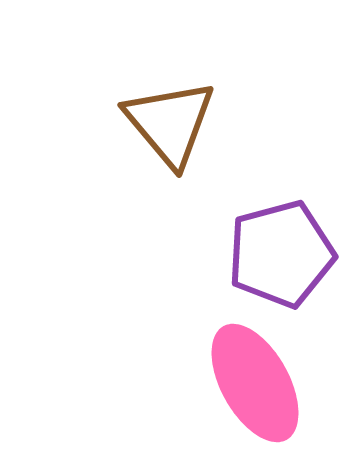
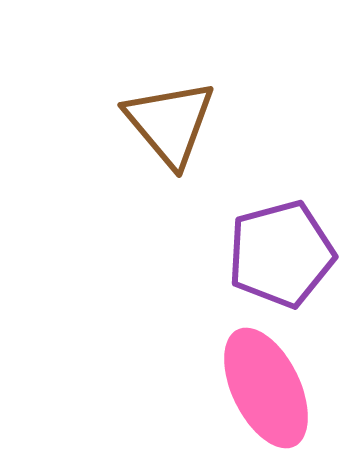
pink ellipse: moved 11 px right, 5 px down; rotated 3 degrees clockwise
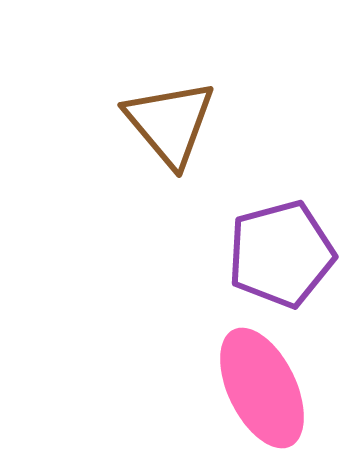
pink ellipse: moved 4 px left
